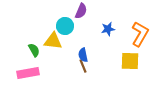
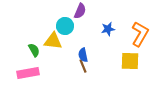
purple semicircle: moved 1 px left
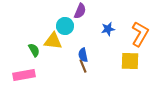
pink rectangle: moved 4 px left, 2 px down
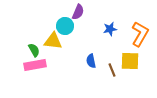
purple semicircle: moved 2 px left, 1 px down
blue star: moved 2 px right
blue semicircle: moved 8 px right, 6 px down
brown line: moved 29 px right, 4 px down
pink rectangle: moved 11 px right, 10 px up
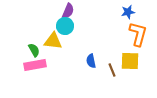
purple semicircle: moved 10 px left, 1 px up
blue star: moved 18 px right, 17 px up
orange L-shape: moved 2 px left; rotated 15 degrees counterclockwise
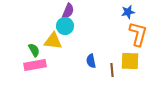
brown line: rotated 16 degrees clockwise
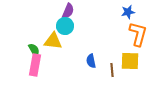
pink rectangle: rotated 70 degrees counterclockwise
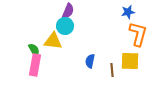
blue semicircle: moved 1 px left; rotated 24 degrees clockwise
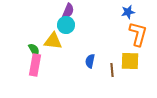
cyan circle: moved 1 px right, 1 px up
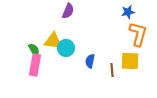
cyan circle: moved 23 px down
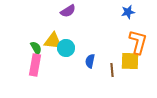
purple semicircle: rotated 35 degrees clockwise
orange L-shape: moved 8 px down
green semicircle: moved 2 px right, 2 px up
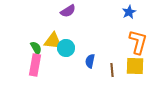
blue star: moved 1 px right; rotated 16 degrees counterclockwise
yellow square: moved 5 px right, 5 px down
